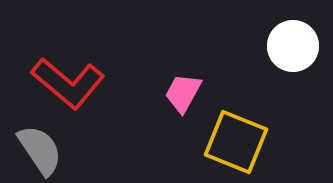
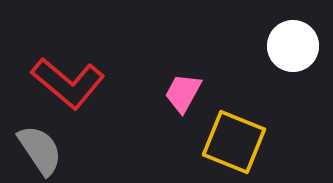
yellow square: moved 2 px left
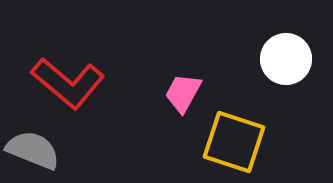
white circle: moved 7 px left, 13 px down
yellow square: rotated 4 degrees counterclockwise
gray semicircle: moved 7 px left; rotated 34 degrees counterclockwise
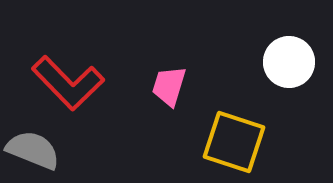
white circle: moved 3 px right, 3 px down
red L-shape: rotated 6 degrees clockwise
pink trapezoid: moved 14 px left, 7 px up; rotated 12 degrees counterclockwise
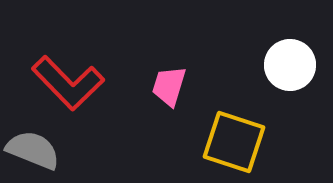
white circle: moved 1 px right, 3 px down
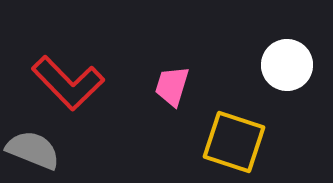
white circle: moved 3 px left
pink trapezoid: moved 3 px right
